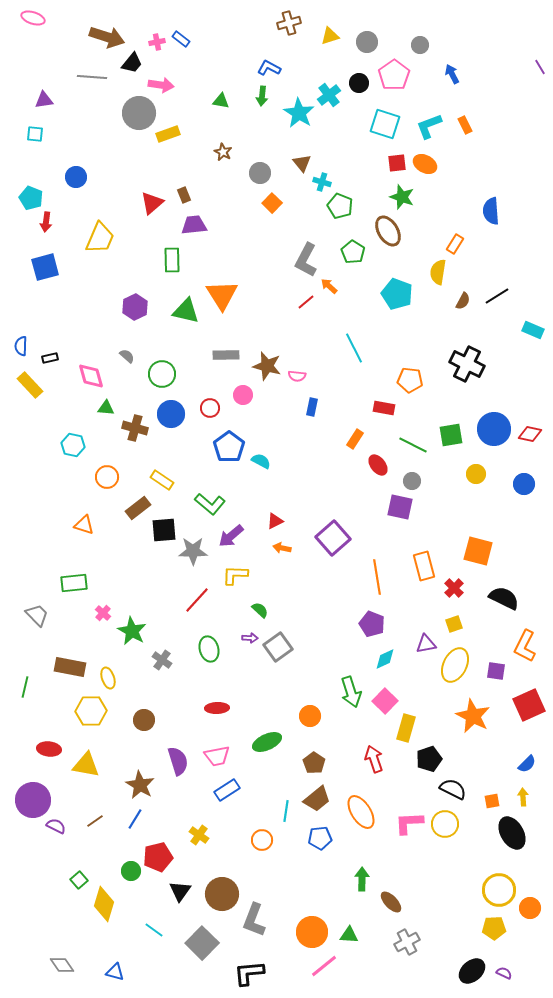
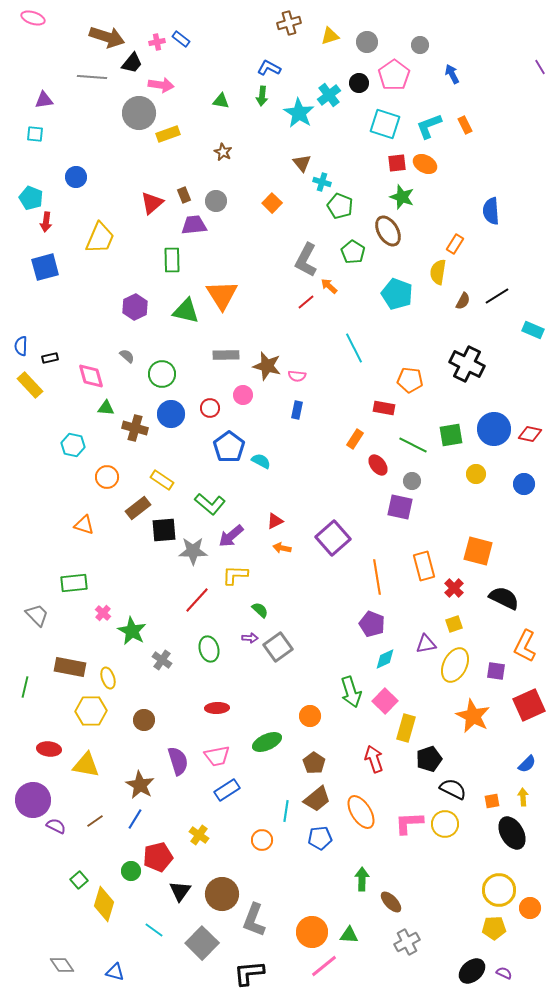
gray circle at (260, 173): moved 44 px left, 28 px down
blue rectangle at (312, 407): moved 15 px left, 3 px down
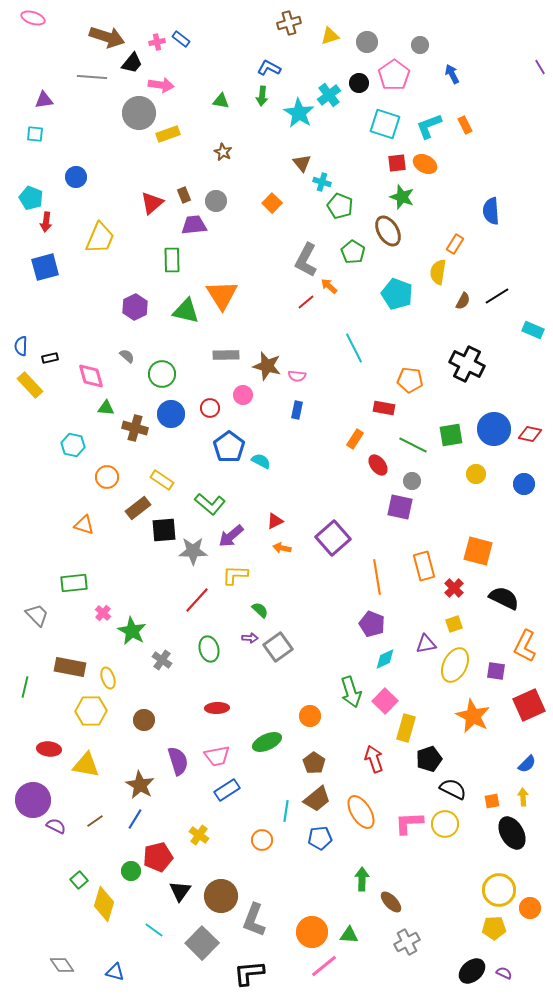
brown circle at (222, 894): moved 1 px left, 2 px down
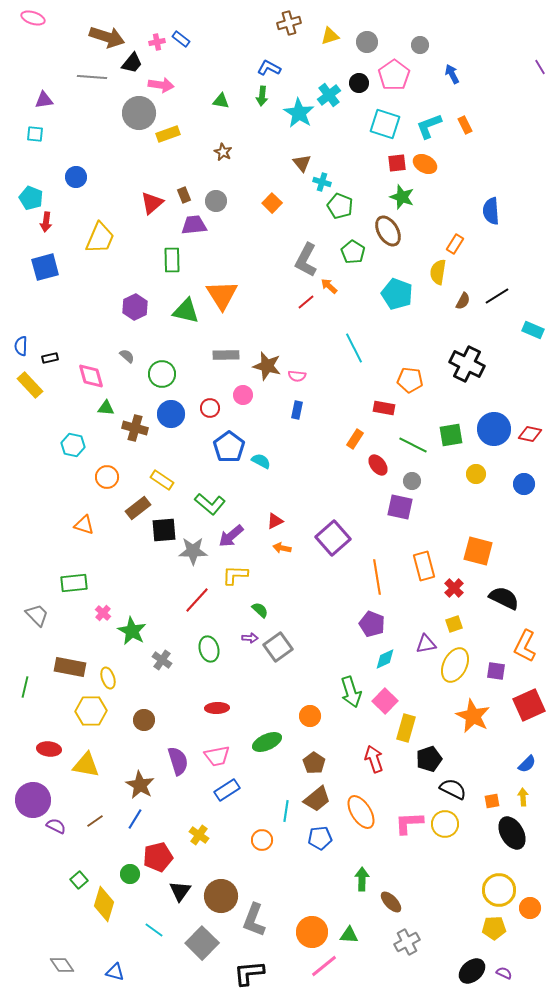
green circle at (131, 871): moved 1 px left, 3 px down
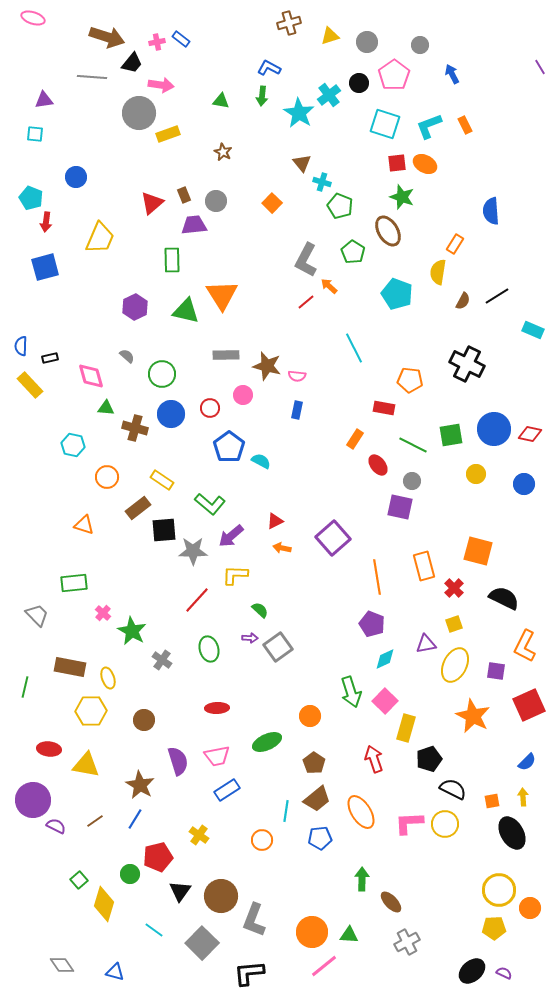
blue semicircle at (527, 764): moved 2 px up
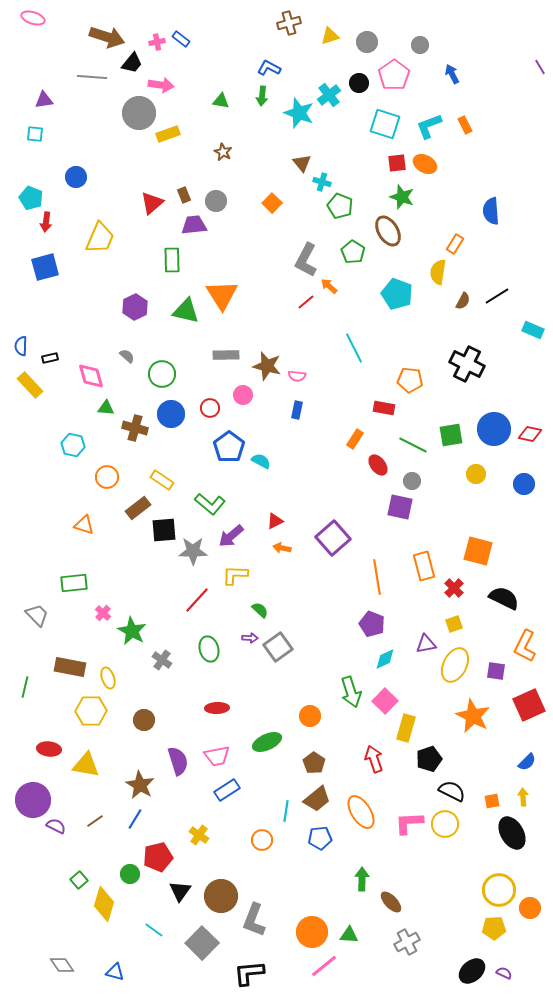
cyan star at (299, 113): rotated 12 degrees counterclockwise
black semicircle at (453, 789): moved 1 px left, 2 px down
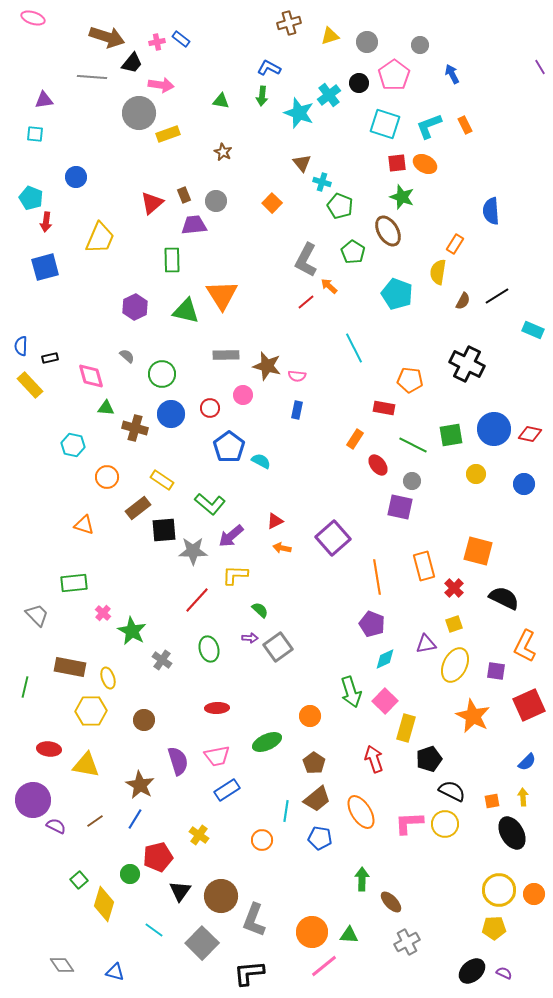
blue pentagon at (320, 838): rotated 15 degrees clockwise
orange circle at (530, 908): moved 4 px right, 14 px up
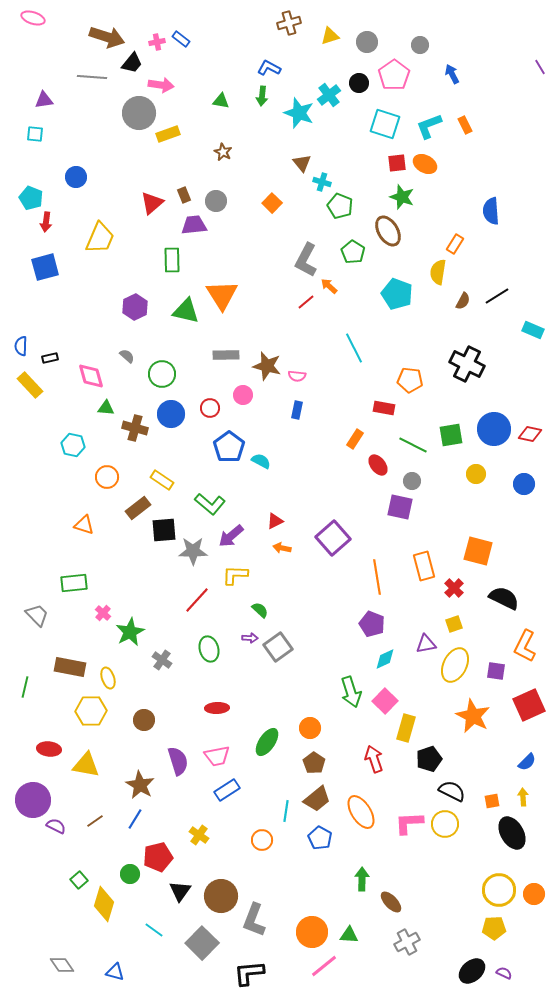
green star at (132, 631): moved 2 px left, 1 px down; rotated 16 degrees clockwise
orange circle at (310, 716): moved 12 px down
green ellipse at (267, 742): rotated 32 degrees counterclockwise
blue pentagon at (320, 838): rotated 20 degrees clockwise
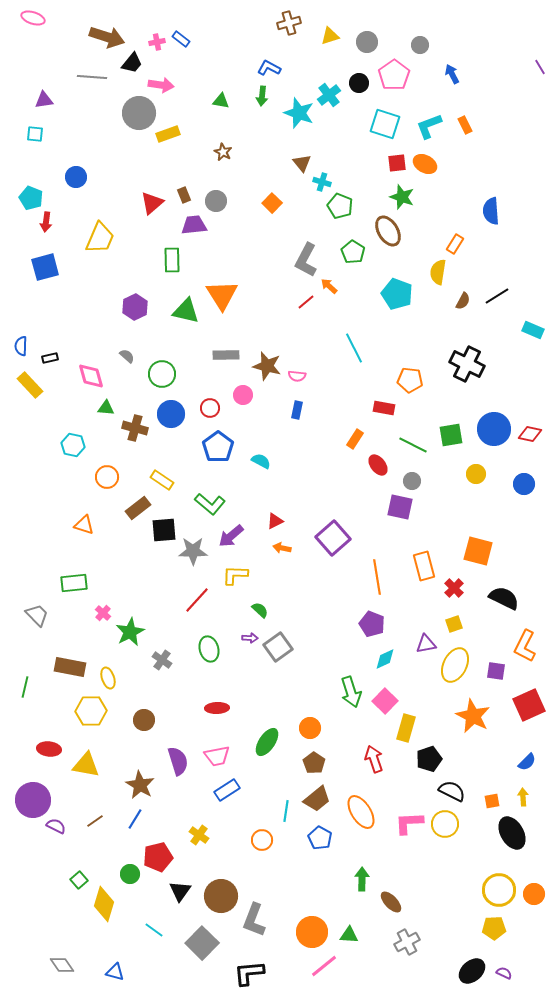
blue pentagon at (229, 447): moved 11 px left
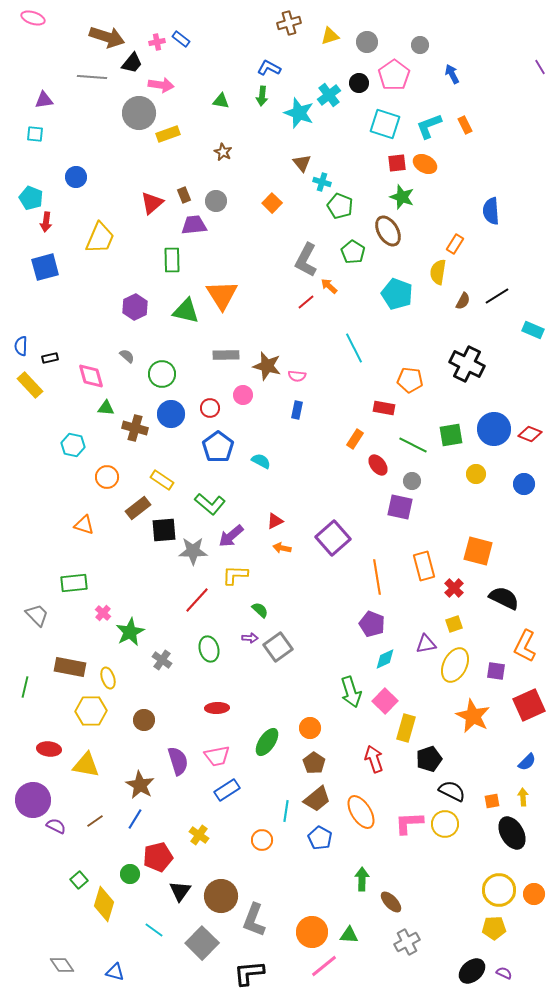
red diamond at (530, 434): rotated 10 degrees clockwise
